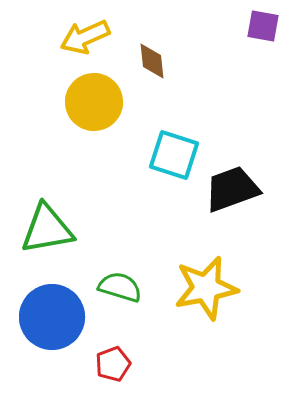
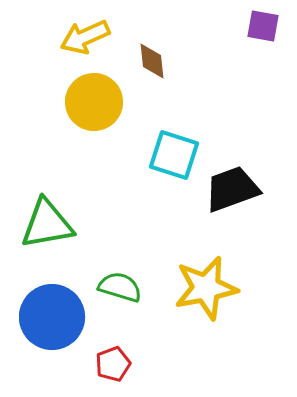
green triangle: moved 5 px up
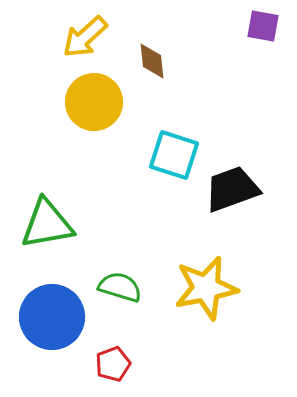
yellow arrow: rotated 18 degrees counterclockwise
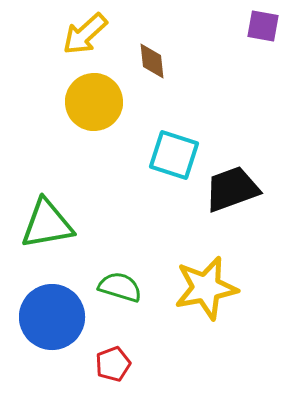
yellow arrow: moved 3 px up
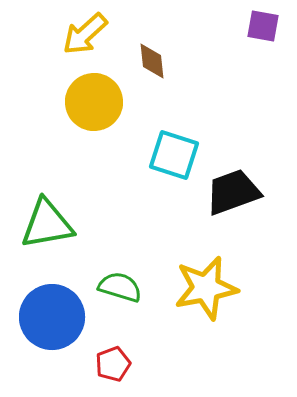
black trapezoid: moved 1 px right, 3 px down
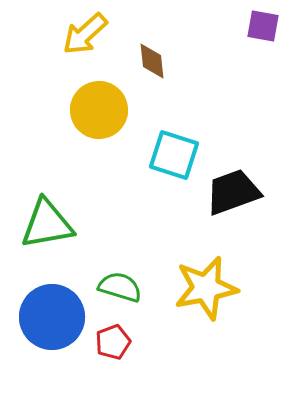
yellow circle: moved 5 px right, 8 px down
red pentagon: moved 22 px up
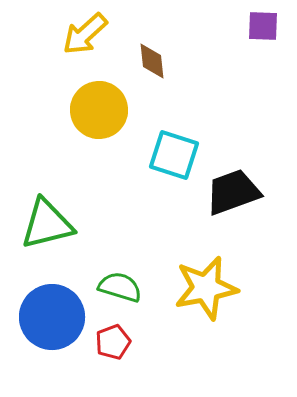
purple square: rotated 8 degrees counterclockwise
green triangle: rotated 4 degrees counterclockwise
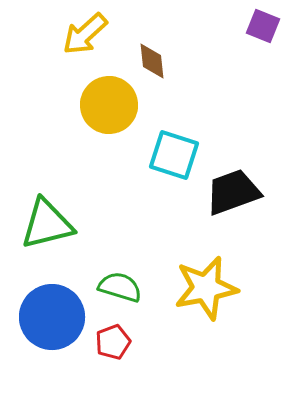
purple square: rotated 20 degrees clockwise
yellow circle: moved 10 px right, 5 px up
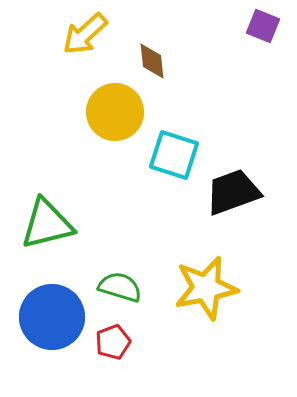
yellow circle: moved 6 px right, 7 px down
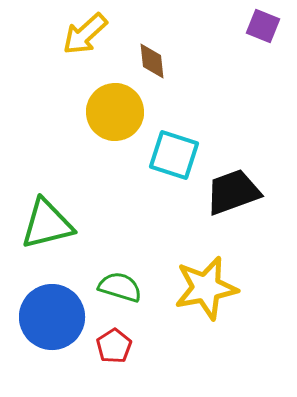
red pentagon: moved 1 px right, 4 px down; rotated 12 degrees counterclockwise
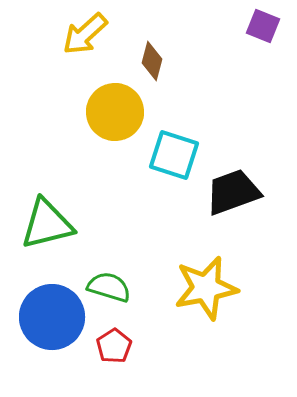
brown diamond: rotated 21 degrees clockwise
green semicircle: moved 11 px left
